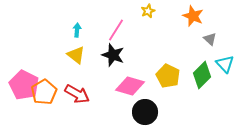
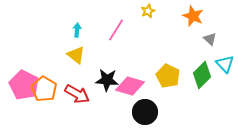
black star: moved 6 px left, 25 px down; rotated 15 degrees counterclockwise
orange pentagon: moved 3 px up; rotated 10 degrees counterclockwise
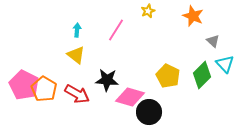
gray triangle: moved 3 px right, 2 px down
pink diamond: moved 11 px down
black circle: moved 4 px right
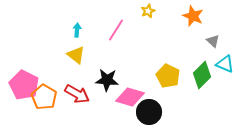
cyan triangle: rotated 24 degrees counterclockwise
orange pentagon: moved 8 px down
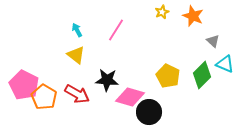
yellow star: moved 14 px right, 1 px down
cyan arrow: rotated 32 degrees counterclockwise
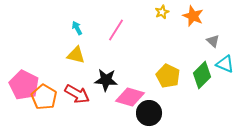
cyan arrow: moved 2 px up
yellow triangle: rotated 24 degrees counterclockwise
black star: moved 1 px left
black circle: moved 1 px down
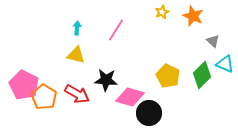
cyan arrow: rotated 32 degrees clockwise
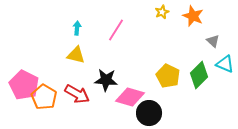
green diamond: moved 3 px left
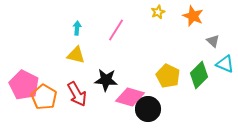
yellow star: moved 4 px left
red arrow: rotated 30 degrees clockwise
black circle: moved 1 px left, 4 px up
